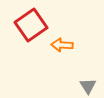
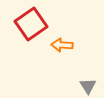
red square: moved 1 px up
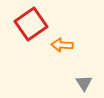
gray triangle: moved 4 px left, 3 px up
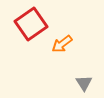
orange arrow: moved 1 px up; rotated 40 degrees counterclockwise
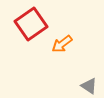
gray triangle: moved 5 px right, 3 px down; rotated 24 degrees counterclockwise
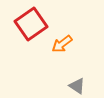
gray triangle: moved 12 px left
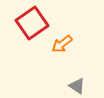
red square: moved 1 px right, 1 px up
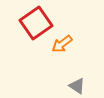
red square: moved 4 px right
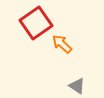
orange arrow: rotated 80 degrees clockwise
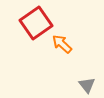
gray triangle: moved 10 px right, 1 px up; rotated 18 degrees clockwise
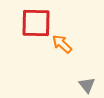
red square: rotated 36 degrees clockwise
